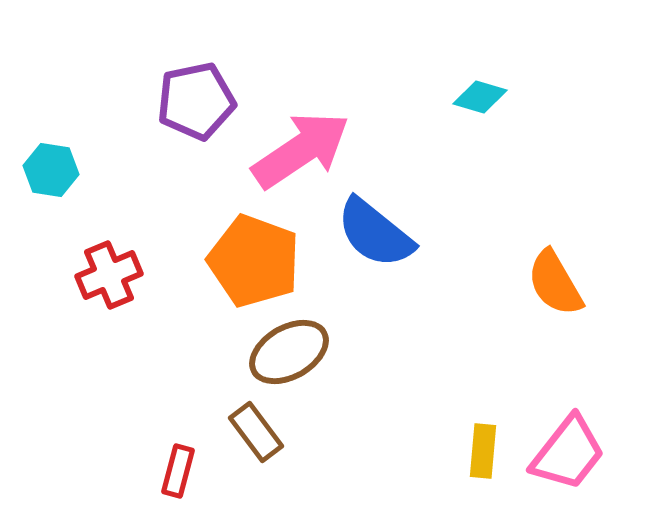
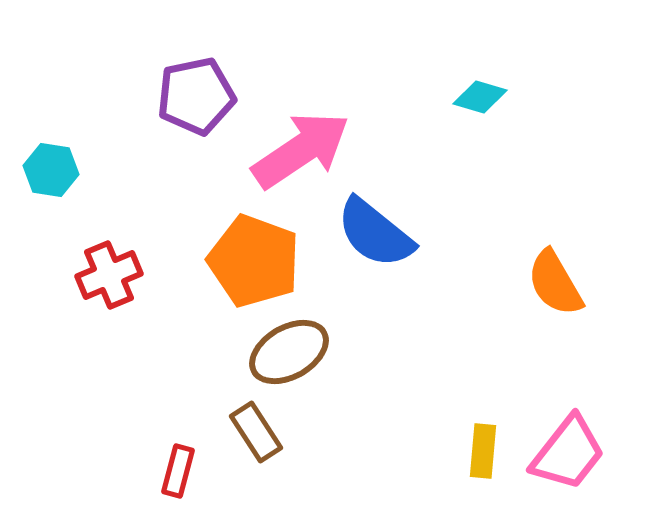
purple pentagon: moved 5 px up
brown rectangle: rotated 4 degrees clockwise
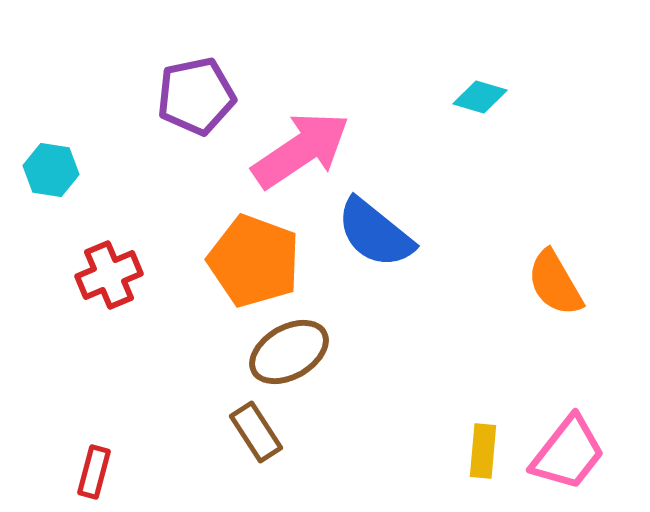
red rectangle: moved 84 px left, 1 px down
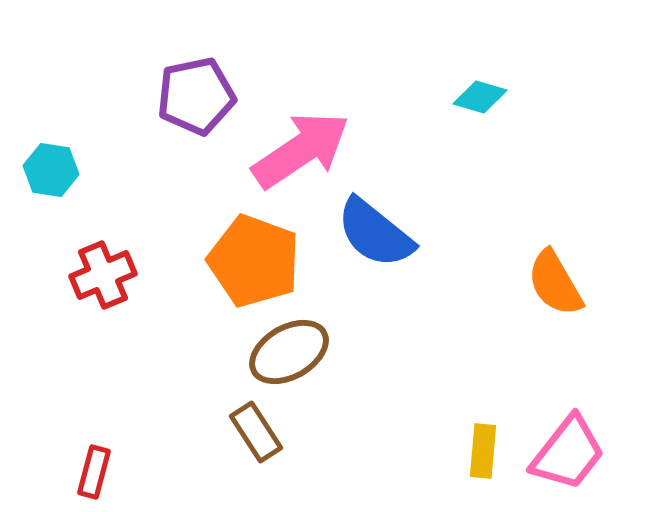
red cross: moved 6 px left
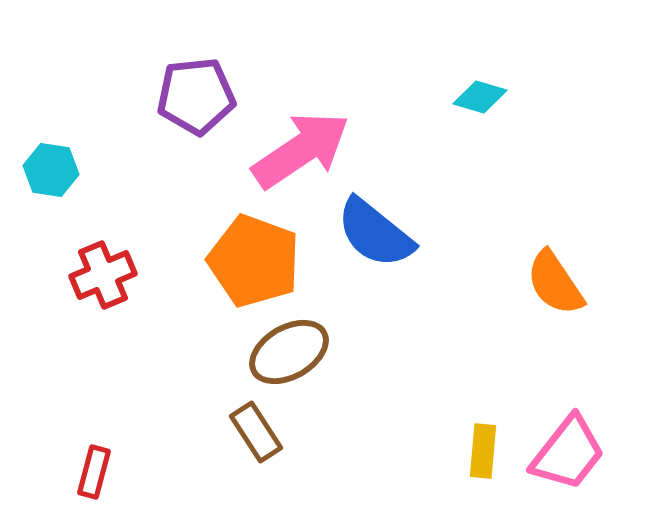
purple pentagon: rotated 6 degrees clockwise
orange semicircle: rotated 4 degrees counterclockwise
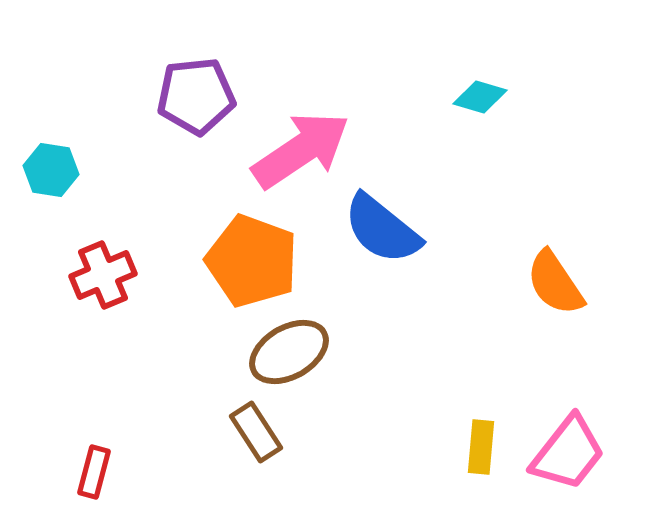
blue semicircle: moved 7 px right, 4 px up
orange pentagon: moved 2 px left
yellow rectangle: moved 2 px left, 4 px up
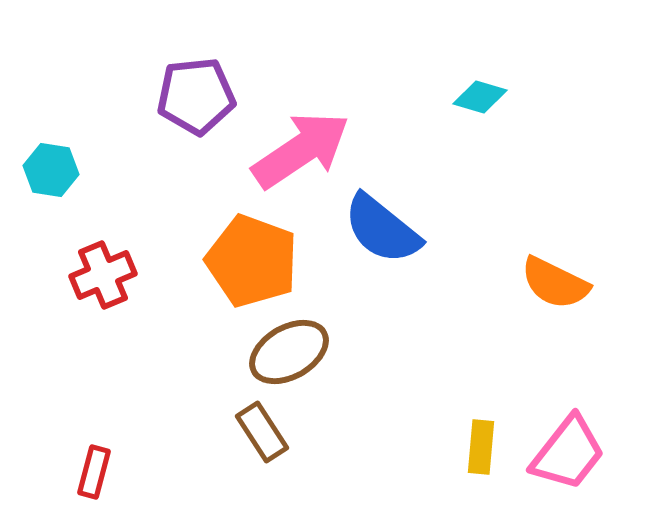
orange semicircle: rotated 30 degrees counterclockwise
brown rectangle: moved 6 px right
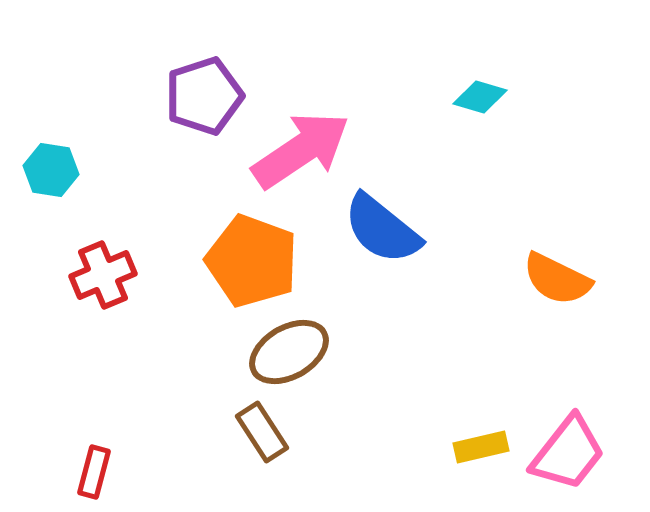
purple pentagon: moved 8 px right; rotated 12 degrees counterclockwise
orange semicircle: moved 2 px right, 4 px up
yellow rectangle: rotated 72 degrees clockwise
